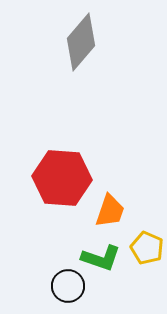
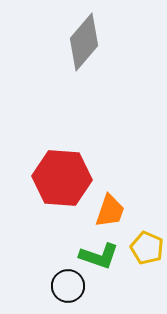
gray diamond: moved 3 px right
green L-shape: moved 2 px left, 2 px up
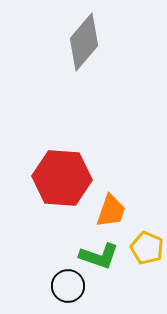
orange trapezoid: moved 1 px right
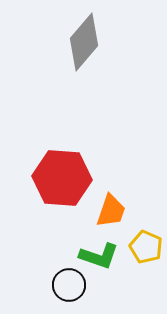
yellow pentagon: moved 1 px left, 1 px up
black circle: moved 1 px right, 1 px up
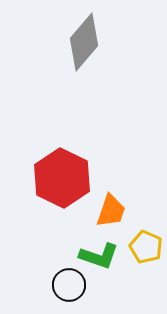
red hexagon: rotated 22 degrees clockwise
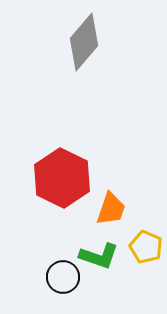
orange trapezoid: moved 2 px up
black circle: moved 6 px left, 8 px up
